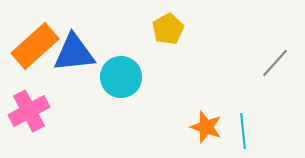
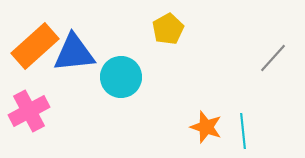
gray line: moved 2 px left, 5 px up
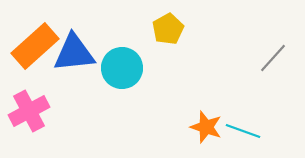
cyan circle: moved 1 px right, 9 px up
cyan line: rotated 64 degrees counterclockwise
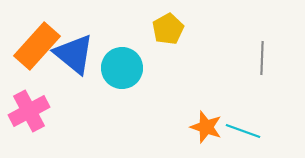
orange rectangle: moved 2 px right; rotated 6 degrees counterclockwise
blue triangle: moved 1 px down; rotated 45 degrees clockwise
gray line: moved 11 px left; rotated 40 degrees counterclockwise
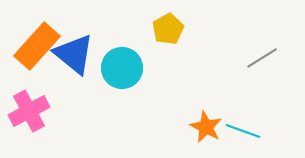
gray line: rotated 56 degrees clockwise
orange star: rotated 8 degrees clockwise
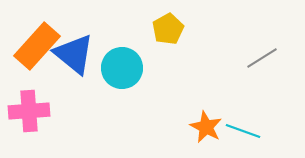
pink cross: rotated 24 degrees clockwise
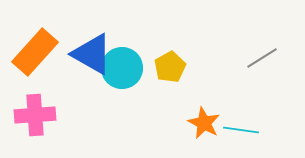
yellow pentagon: moved 2 px right, 38 px down
orange rectangle: moved 2 px left, 6 px down
blue triangle: moved 18 px right; rotated 9 degrees counterclockwise
pink cross: moved 6 px right, 4 px down
orange star: moved 2 px left, 4 px up
cyan line: moved 2 px left, 1 px up; rotated 12 degrees counterclockwise
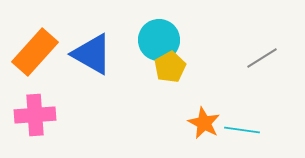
cyan circle: moved 37 px right, 28 px up
cyan line: moved 1 px right
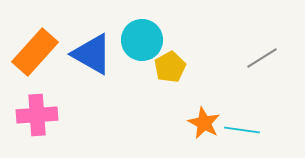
cyan circle: moved 17 px left
pink cross: moved 2 px right
